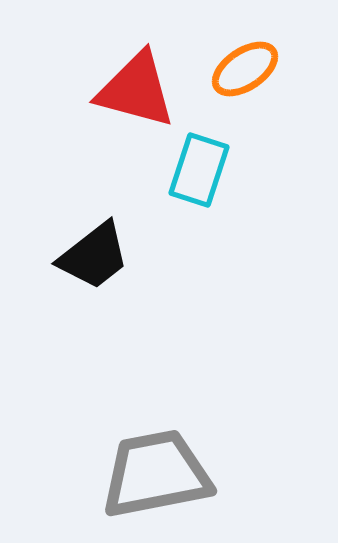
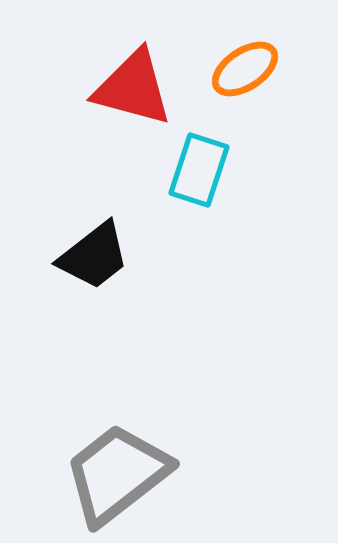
red triangle: moved 3 px left, 2 px up
gray trapezoid: moved 39 px left; rotated 27 degrees counterclockwise
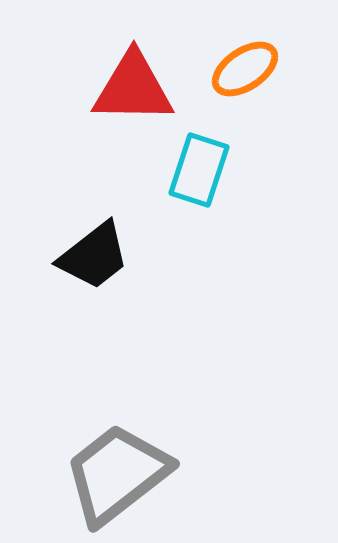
red triangle: rotated 14 degrees counterclockwise
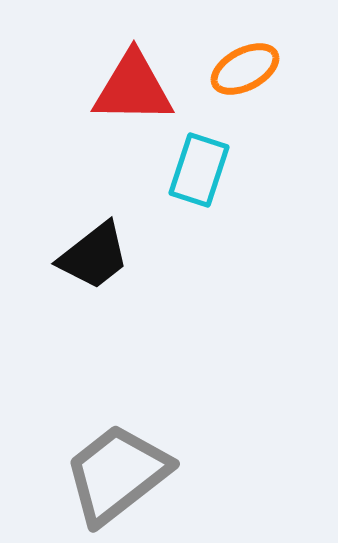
orange ellipse: rotated 6 degrees clockwise
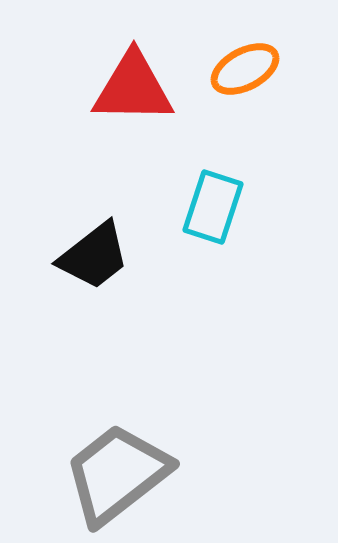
cyan rectangle: moved 14 px right, 37 px down
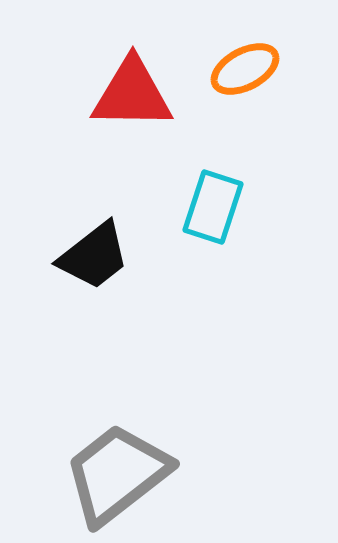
red triangle: moved 1 px left, 6 px down
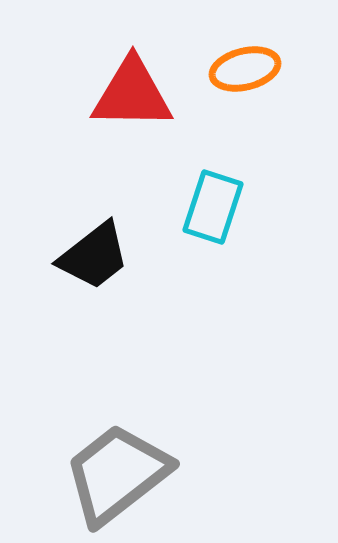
orange ellipse: rotated 14 degrees clockwise
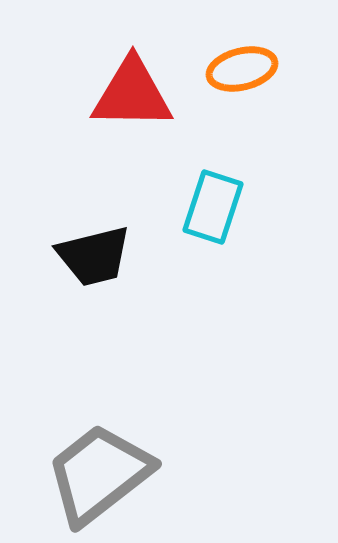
orange ellipse: moved 3 px left
black trapezoid: rotated 24 degrees clockwise
gray trapezoid: moved 18 px left
